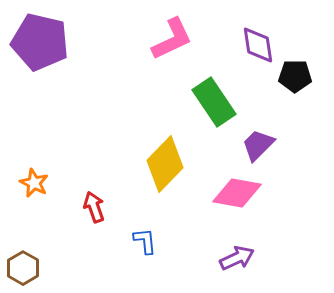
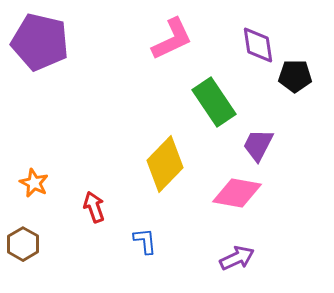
purple trapezoid: rotated 18 degrees counterclockwise
brown hexagon: moved 24 px up
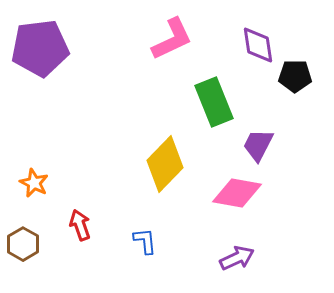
purple pentagon: moved 6 px down; rotated 20 degrees counterclockwise
green rectangle: rotated 12 degrees clockwise
red arrow: moved 14 px left, 18 px down
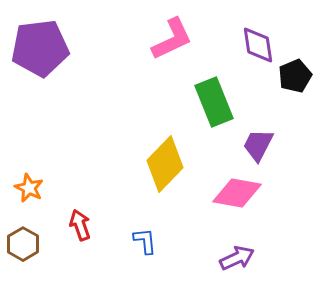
black pentagon: rotated 24 degrees counterclockwise
orange star: moved 5 px left, 5 px down
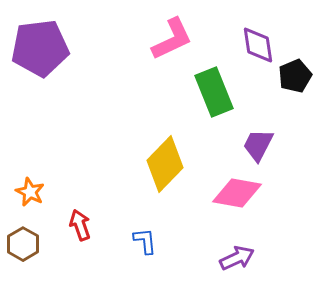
green rectangle: moved 10 px up
orange star: moved 1 px right, 4 px down
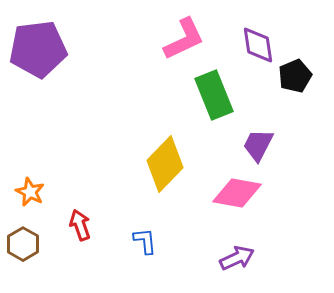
pink L-shape: moved 12 px right
purple pentagon: moved 2 px left, 1 px down
green rectangle: moved 3 px down
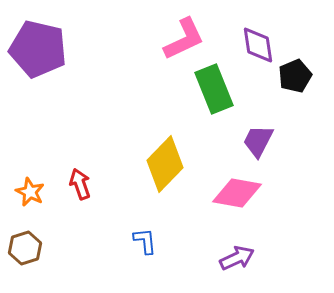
purple pentagon: rotated 20 degrees clockwise
green rectangle: moved 6 px up
purple trapezoid: moved 4 px up
red arrow: moved 41 px up
brown hexagon: moved 2 px right, 4 px down; rotated 12 degrees clockwise
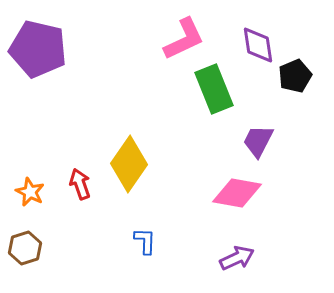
yellow diamond: moved 36 px left; rotated 10 degrees counterclockwise
blue L-shape: rotated 8 degrees clockwise
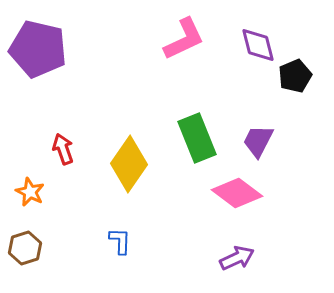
purple diamond: rotated 6 degrees counterclockwise
green rectangle: moved 17 px left, 49 px down
red arrow: moved 17 px left, 35 px up
pink diamond: rotated 27 degrees clockwise
blue L-shape: moved 25 px left
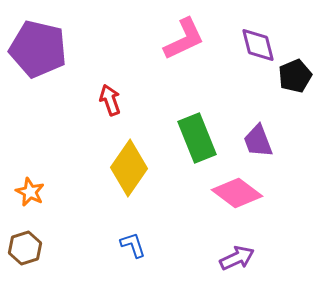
purple trapezoid: rotated 48 degrees counterclockwise
red arrow: moved 47 px right, 49 px up
yellow diamond: moved 4 px down
blue L-shape: moved 13 px right, 4 px down; rotated 20 degrees counterclockwise
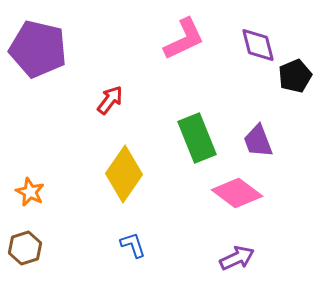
red arrow: rotated 56 degrees clockwise
yellow diamond: moved 5 px left, 6 px down
